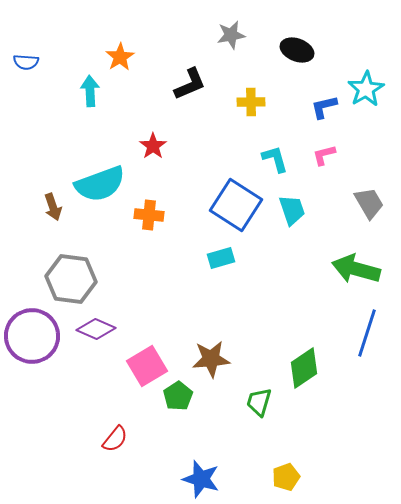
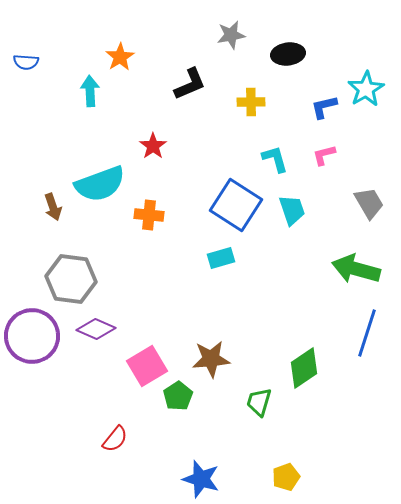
black ellipse: moved 9 px left, 4 px down; rotated 28 degrees counterclockwise
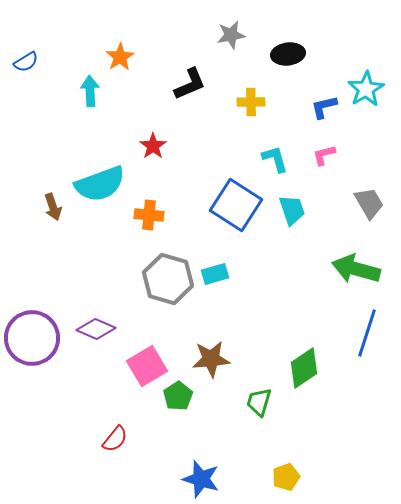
blue semicircle: rotated 35 degrees counterclockwise
cyan rectangle: moved 6 px left, 16 px down
gray hexagon: moved 97 px right; rotated 9 degrees clockwise
purple circle: moved 2 px down
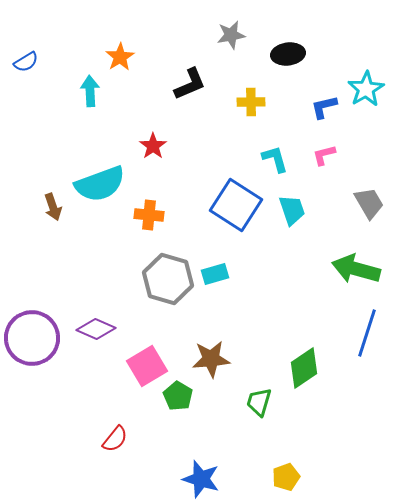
green pentagon: rotated 8 degrees counterclockwise
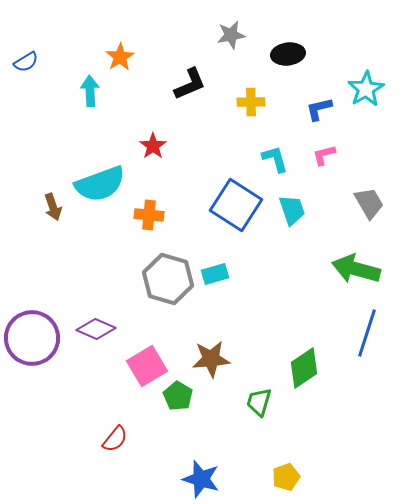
blue L-shape: moved 5 px left, 2 px down
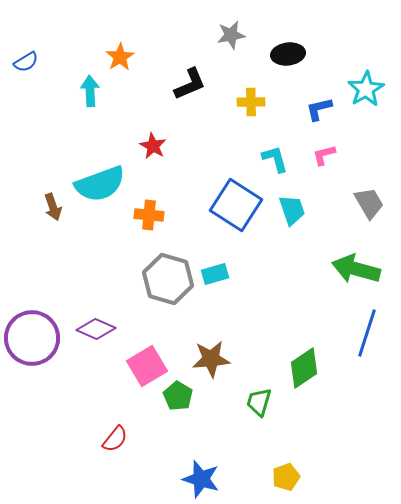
red star: rotated 8 degrees counterclockwise
